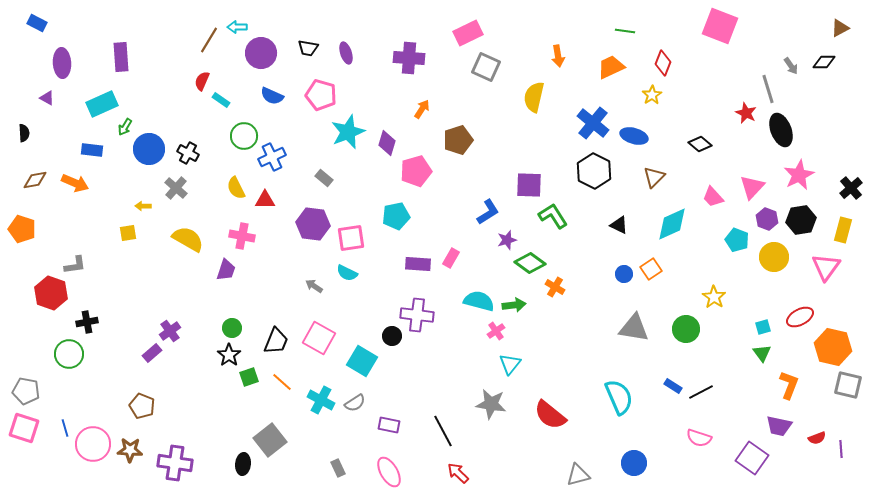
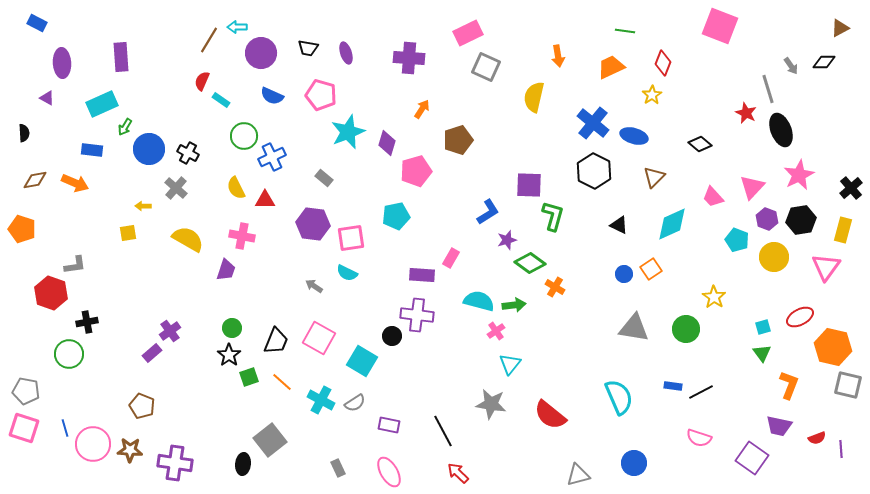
green L-shape at (553, 216): rotated 48 degrees clockwise
purple rectangle at (418, 264): moved 4 px right, 11 px down
blue rectangle at (673, 386): rotated 24 degrees counterclockwise
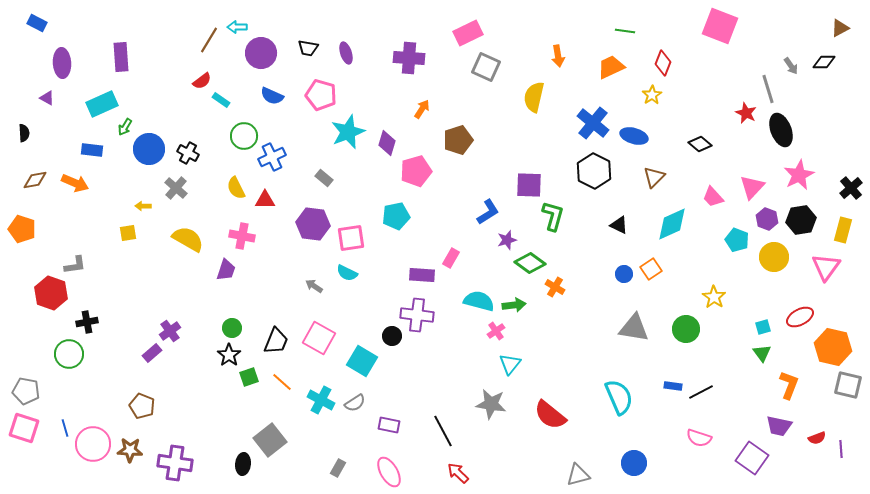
red semicircle at (202, 81): rotated 150 degrees counterclockwise
gray rectangle at (338, 468): rotated 54 degrees clockwise
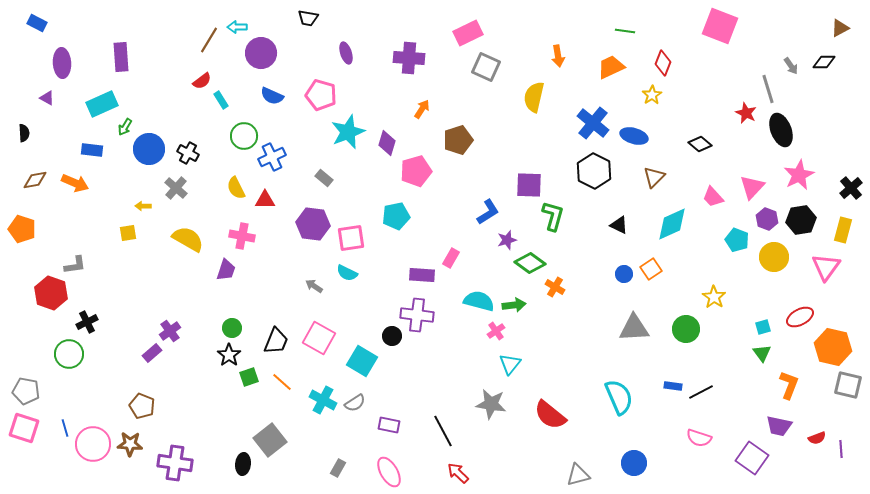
black trapezoid at (308, 48): moved 30 px up
cyan rectangle at (221, 100): rotated 24 degrees clockwise
black cross at (87, 322): rotated 15 degrees counterclockwise
gray triangle at (634, 328): rotated 12 degrees counterclockwise
cyan cross at (321, 400): moved 2 px right
brown star at (130, 450): moved 6 px up
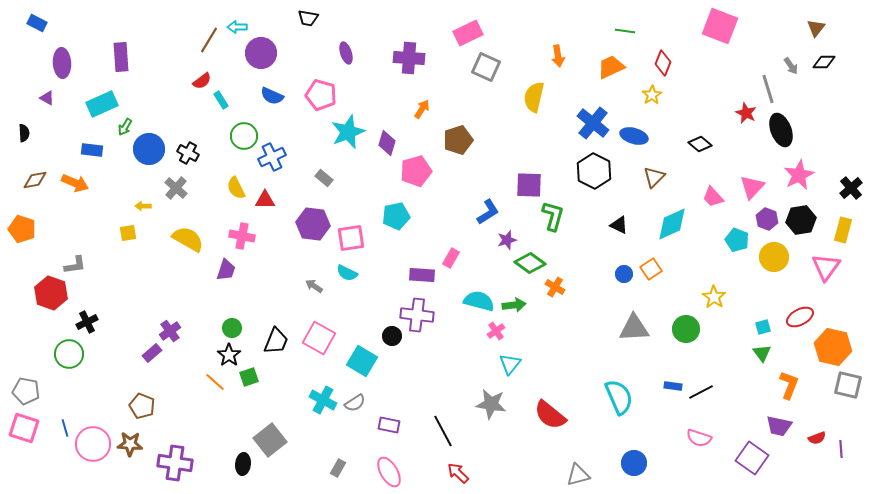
brown triangle at (840, 28): moved 24 px left; rotated 24 degrees counterclockwise
orange line at (282, 382): moved 67 px left
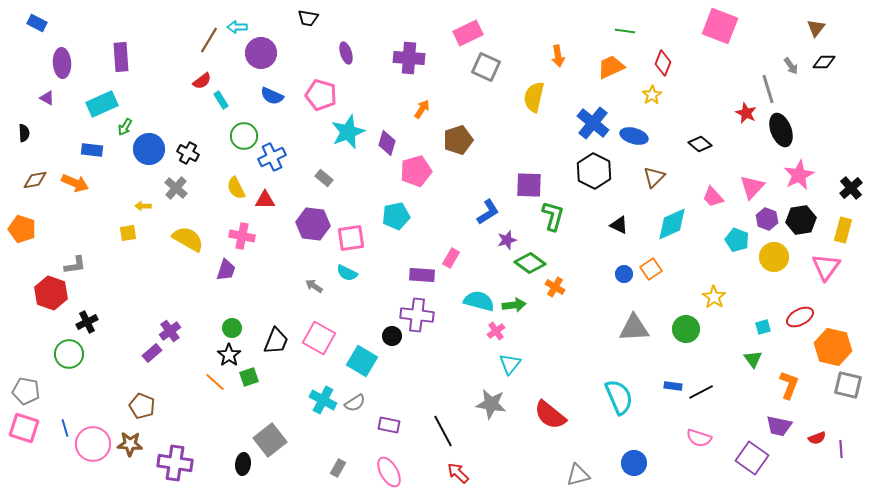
green triangle at (762, 353): moved 9 px left, 6 px down
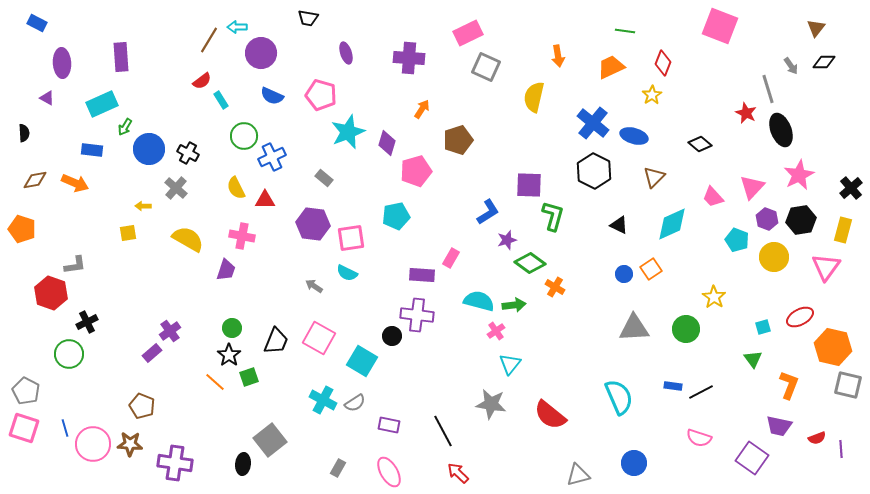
gray pentagon at (26, 391): rotated 16 degrees clockwise
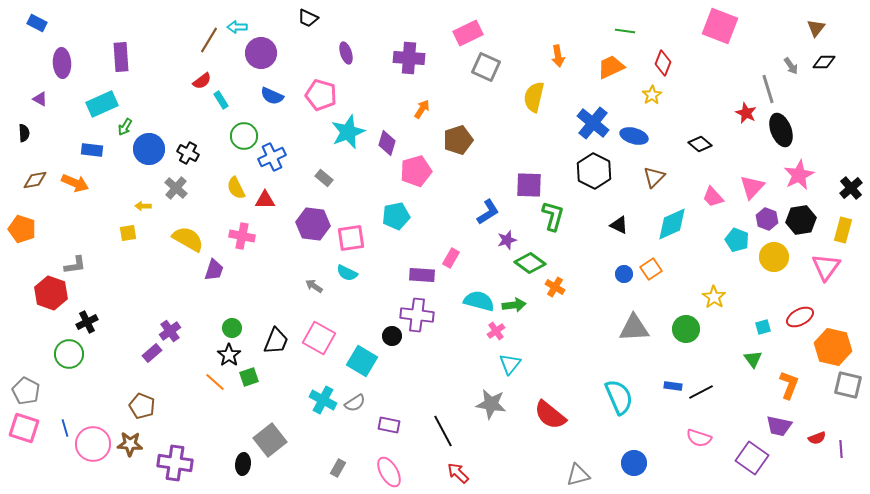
black trapezoid at (308, 18): rotated 15 degrees clockwise
purple triangle at (47, 98): moved 7 px left, 1 px down
purple trapezoid at (226, 270): moved 12 px left
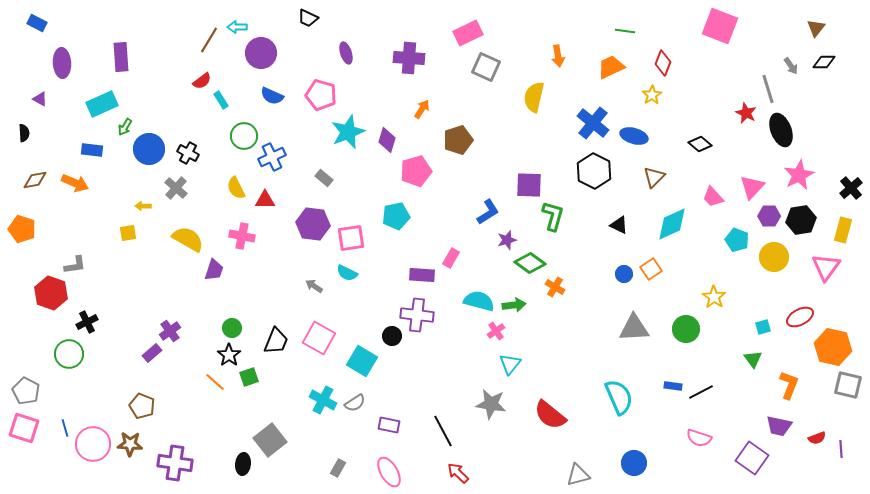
purple diamond at (387, 143): moved 3 px up
purple hexagon at (767, 219): moved 2 px right, 3 px up; rotated 20 degrees counterclockwise
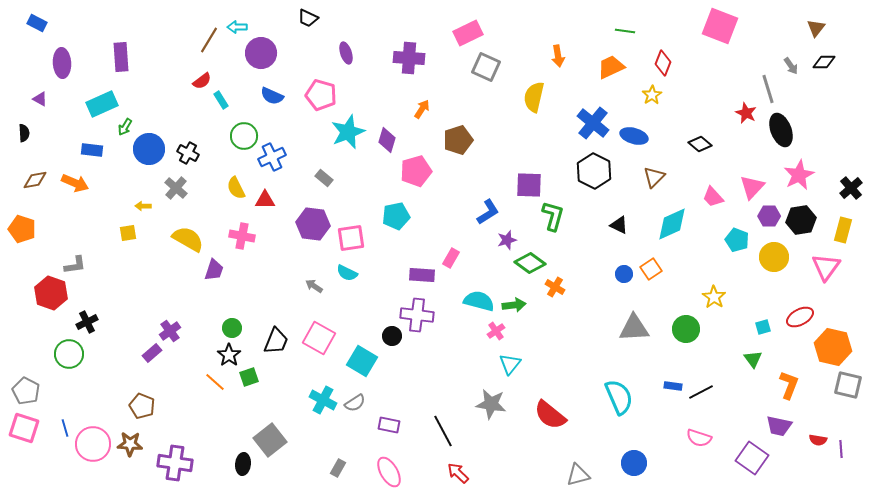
red semicircle at (817, 438): moved 1 px right, 2 px down; rotated 30 degrees clockwise
